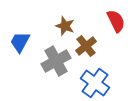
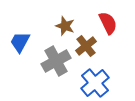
red semicircle: moved 8 px left, 2 px down
blue cross: rotated 12 degrees clockwise
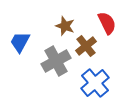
red semicircle: moved 1 px left
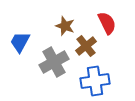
gray cross: moved 2 px left, 1 px down
blue cross: moved 2 px up; rotated 32 degrees clockwise
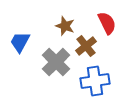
gray cross: moved 2 px right; rotated 16 degrees counterclockwise
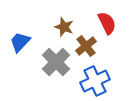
brown star: moved 1 px left, 1 px down
blue trapezoid: rotated 15 degrees clockwise
blue cross: rotated 16 degrees counterclockwise
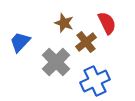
brown star: moved 4 px up
brown cross: moved 4 px up
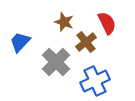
brown star: moved 1 px up
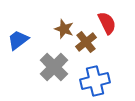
brown star: moved 7 px down
blue trapezoid: moved 2 px left, 2 px up; rotated 10 degrees clockwise
gray cross: moved 2 px left, 5 px down
blue cross: rotated 12 degrees clockwise
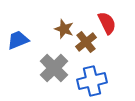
blue trapezoid: rotated 15 degrees clockwise
gray cross: moved 1 px down
blue cross: moved 3 px left
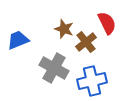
gray cross: rotated 16 degrees counterclockwise
